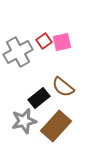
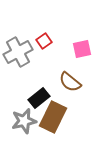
pink square: moved 20 px right, 7 px down
brown semicircle: moved 7 px right, 5 px up
brown rectangle: moved 3 px left, 9 px up; rotated 16 degrees counterclockwise
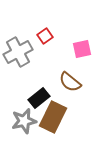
red square: moved 1 px right, 5 px up
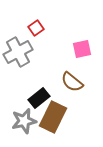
red square: moved 9 px left, 8 px up
brown semicircle: moved 2 px right
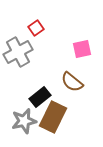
black rectangle: moved 1 px right, 1 px up
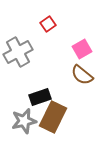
red square: moved 12 px right, 4 px up
pink square: rotated 18 degrees counterclockwise
brown semicircle: moved 10 px right, 7 px up
black rectangle: rotated 20 degrees clockwise
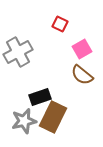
red square: moved 12 px right; rotated 28 degrees counterclockwise
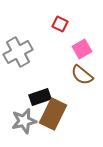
brown rectangle: moved 3 px up
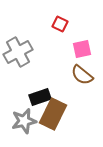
pink square: rotated 18 degrees clockwise
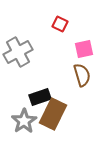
pink square: moved 2 px right
brown semicircle: rotated 145 degrees counterclockwise
gray star: rotated 20 degrees counterclockwise
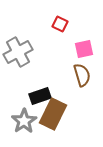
black rectangle: moved 1 px up
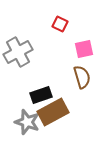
brown semicircle: moved 2 px down
black rectangle: moved 1 px right, 1 px up
brown rectangle: moved 2 px up; rotated 36 degrees clockwise
gray star: moved 3 px right, 1 px down; rotated 20 degrees counterclockwise
